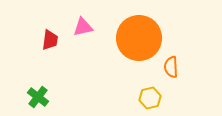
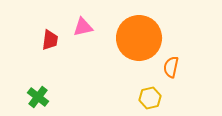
orange semicircle: rotated 15 degrees clockwise
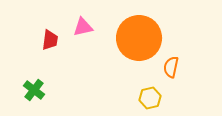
green cross: moved 4 px left, 7 px up
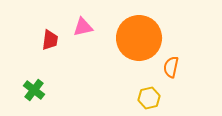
yellow hexagon: moved 1 px left
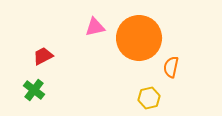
pink triangle: moved 12 px right
red trapezoid: moved 7 px left, 16 px down; rotated 125 degrees counterclockwise
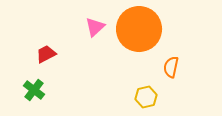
pink triangle: rotated 30 degrees counterclockwise
orange circle: moved 9 px up
red trapezoid: moved 3 px right, 2 px up
yellow hexagon: moved 3 px left, 1 px up
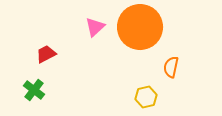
orange circle: moved 1 px right, 2 px up
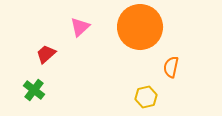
pink triangle: moved 15 px left
red trapezoid: rotated 15 degrees counterclockwise
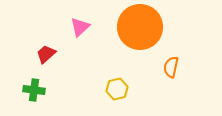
green cross: rotated 30 degrees counterclockwise
yellow hexagon: moved 29 px left, 8 px up
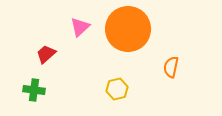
orange circle: moved 12 px left, 2 px down
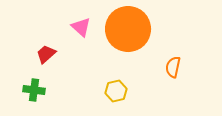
pink triangle: moved 1 px right; rotated 35 degrees counterclockwise
orange semicircle: moved 2 px right
yellow hexagon: moved 1 px left, 2 px down
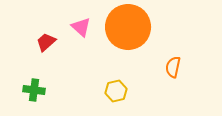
orange circle: moved 2 px up
red trapezoid: moved 12 px up
